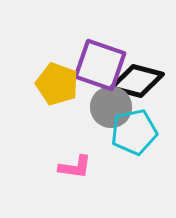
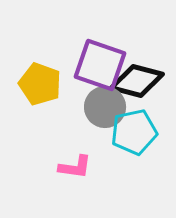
yellow pentagon: moved 17 px left
gray circle: moved 6 px left
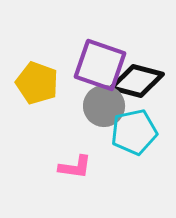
yellow pentagon: moved 3 px left, 1 px up
gray circle: moved 1 px left, 1 px up
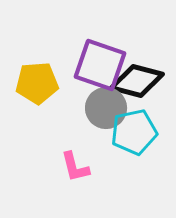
yellow pentagon: rotated 24 degrees counterclockwise
gray circle: moved 2 px right, 2 px down
pink L-shape: rotated 68 degrees clockwise
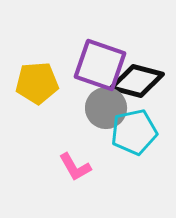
pink L-shape: rotated 16 degrees counterclockwise
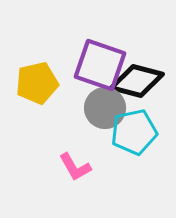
yellow pentagon: rotated 9 degrees counterclockwise
gray circle: moved 1 px left
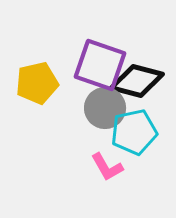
pink L-shape: moved 32 px right
